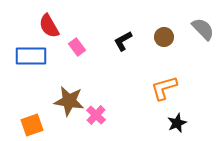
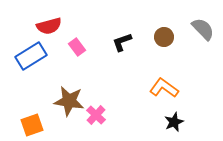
red semicircle: rotated 75 degrees counterclockwise
black L-shape: moved 1 px left, 1 px down; rotated 10 degrees clockwise
blue rectangle: rotated 32 degrees counterclockwise
orange L-shape: rotated 52 degrees clockwise
black star: moved 3 px left, 1 px up
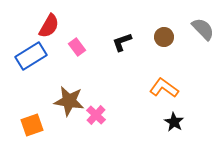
red semicircle: rotated 45 degrees counterclockwise
black star: rotated 18 degrees counterclockwise
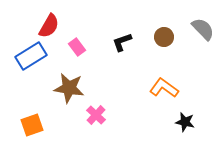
brown star: moved 13 px up
black star: moved 11 px right; rotated 18 degrees counterclockwise
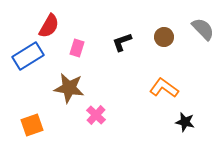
pink rectangle: moved 1 px down; rotated 54 degrees clockwise
blue rectangle: moved 3 px left
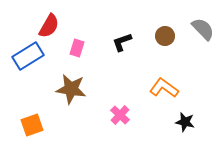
brown circle: moved 1 px right, 1 px up
brown star: moved 2 px right, 1 px down
pink cross: moved 24 px right
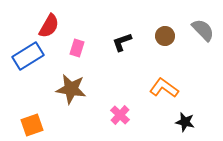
gray semicircle: moved 1 px down
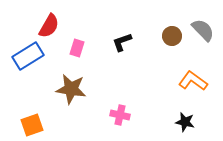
brown circle: moved 7 px right
orange L-shape: moved 29 px right, 7 px up
pink cross: rotated 30 degrees counterclockwise
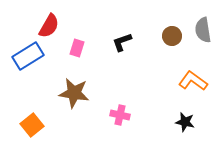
gray semicircle: rotated 145 degrees counterclockwise
brown star: moved 3 px right, 4 px down
orange square: rotated 20 degrees counterclockwise
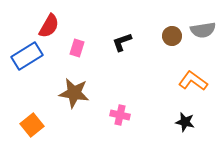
gray semicircle: rotated 90 degrees counterclockwise
blue rectangle: moved 1 px left
